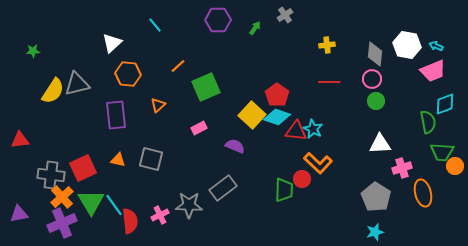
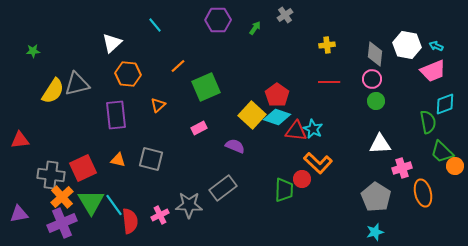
green trapezoid at (442, 152): rotated 40 degrees clockwise
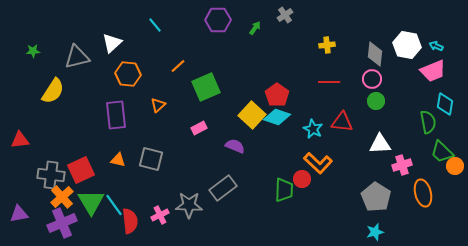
gray triangle at (77, 84): moved 27 px up
cyan diamond at (445, 104): rotated 60 degrees counterclockwise
red triangle at (296, 131): moved 46 px right, 9 px up
red square at (83, 168): moved 2 px left, 2 px down
pink cross at (402, 168): moved 3 px up
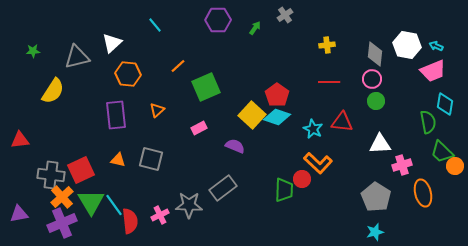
orange triangle at (158, 105): moved 1 px left, 5 px down
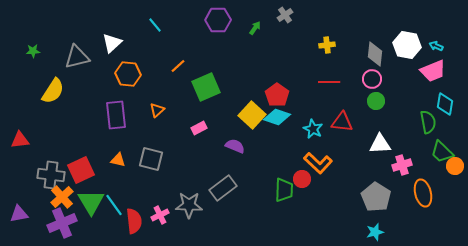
red semicircle at (130, 221): moved 4 px right
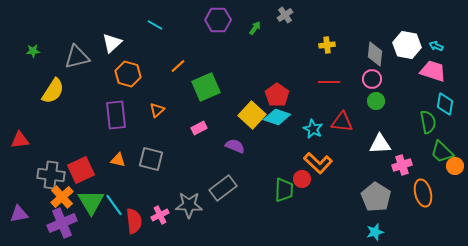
cyan line at (155, 25): rotated 21 degrees counterclockwise
pink trapezoid at (433, 71): rotated 140 degrees counterclockwise
orange hexagon at (128, 74): rotated 10 degrees clockwise
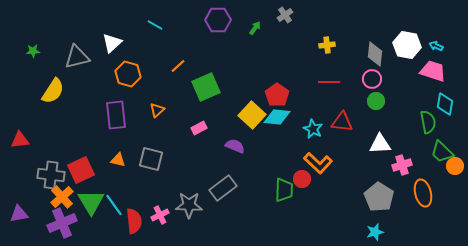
cyan diamond at (277, 117): rotated 12 degrees counterclockwise
gray pentagon at (376, 197): moved 3 px right
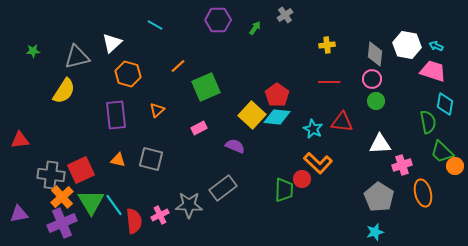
yellow semicircle at (53, 91): moved 11 px right
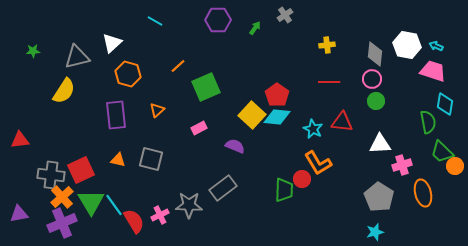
cyan line at (155, 25): moved 4 px up
orange L-shape at (318, 163): rotated 16 degrees clockwise
red semicircle at (134, 221): rotated 25 degrees counterclockwise
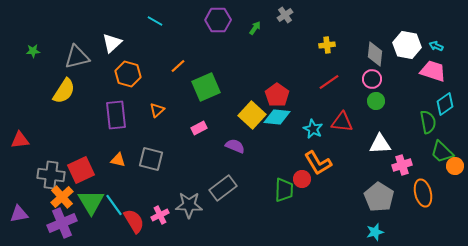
red line at (329, 82): rotated 35 degrees counterclockwise
cyan diamond at (445, 104): rotated 45 degrees clockwise
